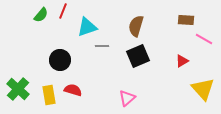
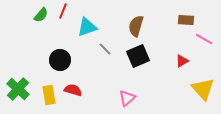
gray line: moved 3 px right, 3 px down; rotated 48 degrees clockwise
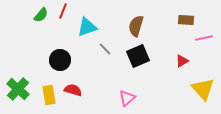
pink line: moved 1 px up; rotated 42 degrees counterclockwise
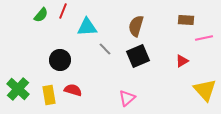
cyan triangle: rotated 15 degrees clockwise
yellow triangle: moved 2 px right, 1 px down
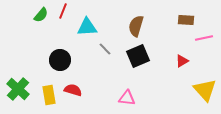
pink triangle: rotated 48 degrees clockwise
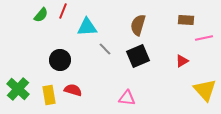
brown semicircle: moved 2 px right, 1 px up
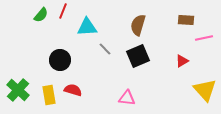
green cross: moved 1 px down
